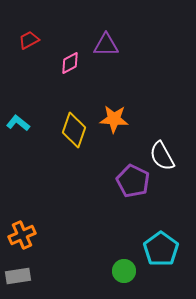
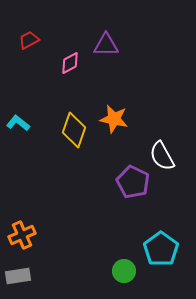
orange star: rotated 8 degrees clockwise
purple pentagon: moved 1 px down
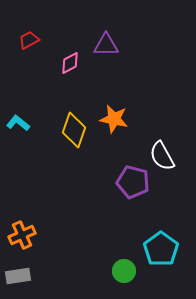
purple pentagon: rotated 12 degrees counterclockwise
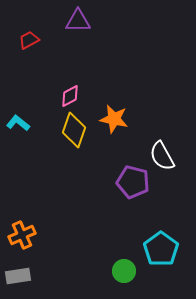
purple triangle: moved 28 px left, 24 px up
pink diamond: moved 33 px down
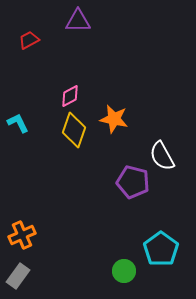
cyan L-shape: rotated 25 degrees clockwise
gray rectangle: rotated 45 degrees counterclockwise
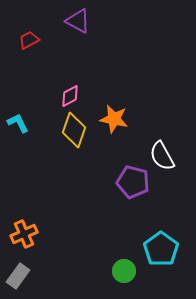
purple triangle: rotated 28 degrees clockwise
orange cross: moved 2 px right, 1 px up
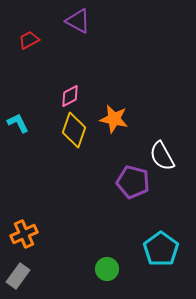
green circle: moved 17 px left, 2 px up
